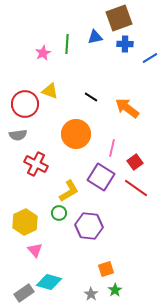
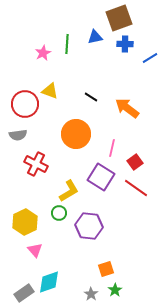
cyan diamond: rotated 35 degrees counterclockwise
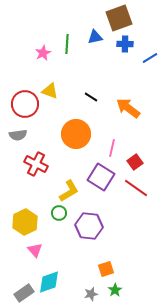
orange arrow: moved 1 px right
gray star: rotated 24 degrees clockwise
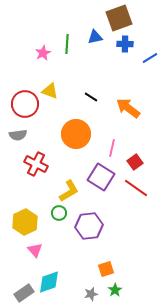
purple hexagon: rotated 12 degrees counterclockwise
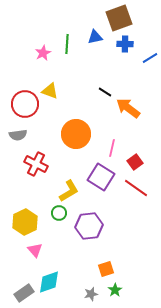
black line: moved 14 px right, 5 px up
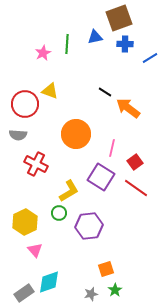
gray semicircle: rotated 12 degrees clockwise
